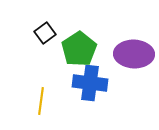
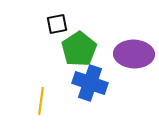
black square: moved 12 px right, 9 px up; rotated 25 degrees clockwise
blue cross: rotated 12 degrees clockwise
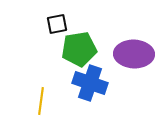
green pentagon: rotated 24 degrees clockwise
